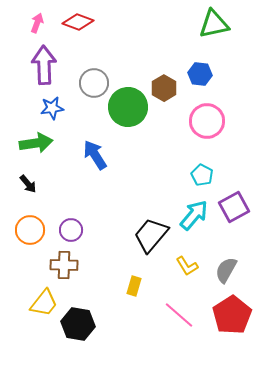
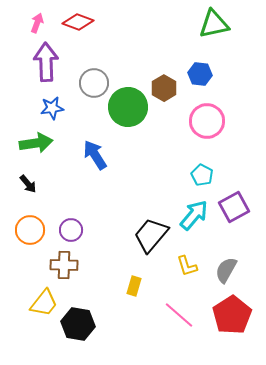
purple arrow: moved 2 px right, 3 px up
yellow L-shape: rotated 15 degrees clockwise
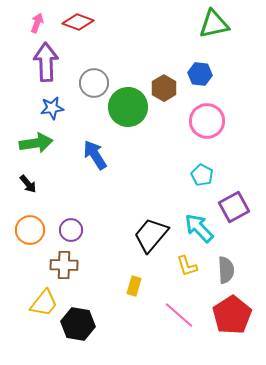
cyan arrow: moved 5 px right, 13 px down; rotated 84 degrees counterclockwise
gray semicircle: rotated 148 degrees clockwise
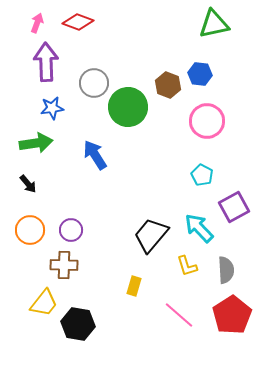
brown hexagon: moved 4 px right, 3 px up; rotated 10 degrees counterclockwise
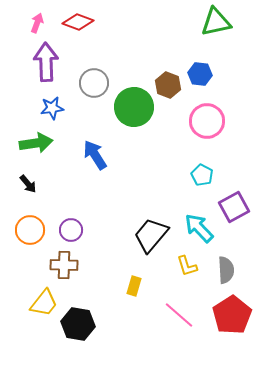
green triangle: moved 2 px right, 2 px up
green circle: moved 6 px right
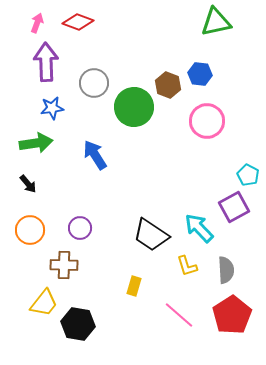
cyan pentagon: moved 46 px right
purple circle: moved 9 px right, 2 px up
black trapezoid: rotated 96 degrees counterclockwise
